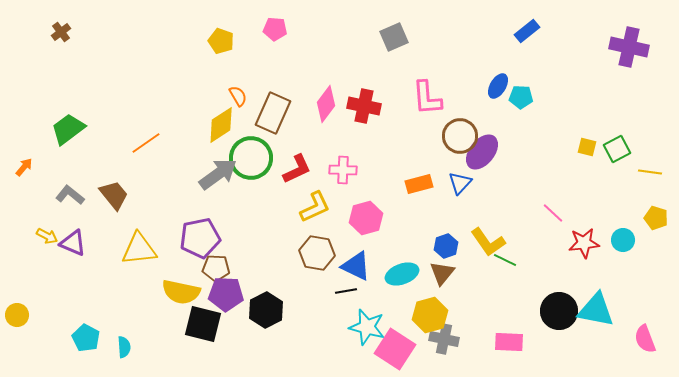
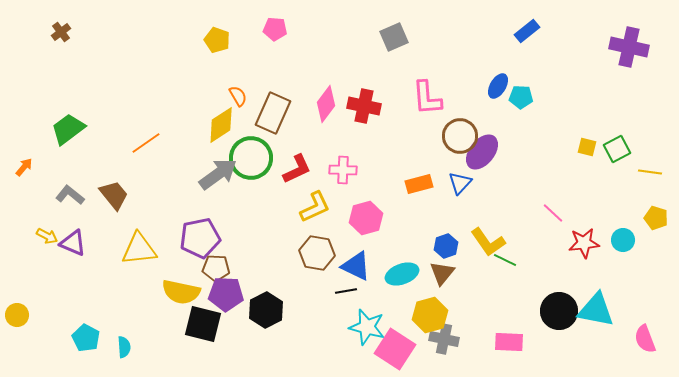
yellow pentagon at (221, 41): moved 4 px left, 1 px up
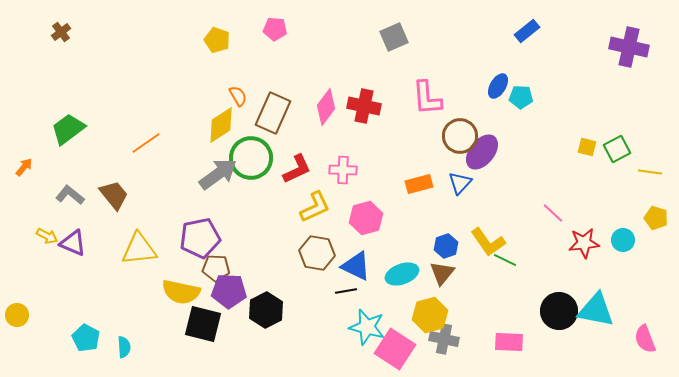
pink diamond at (326, 104): moved 3 px down
purple pentagon at (226, 294): moved 3 px right, 3 px up
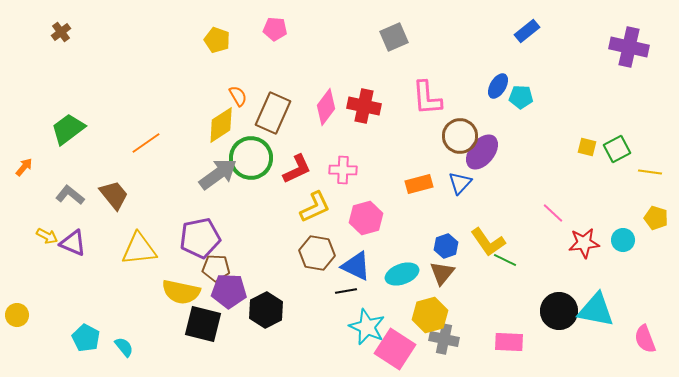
cyan star at (367, 327): rotated 9 degrees clockwise
cyan semicircle at (124, 347): rotated 35 degrees counterclockwise
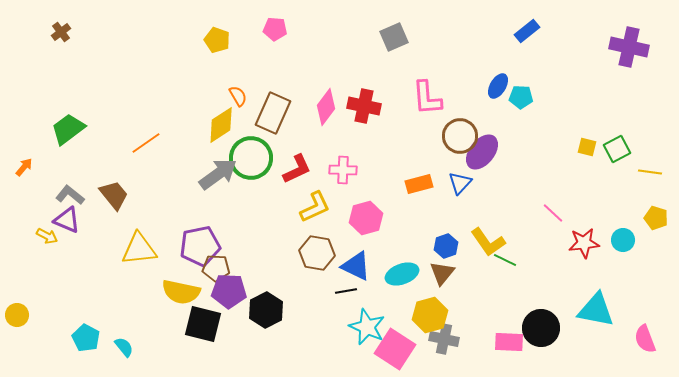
purple pentagon at (200, 238): moved 8 px down
purple triangle at (73, 243): moved 6 px left, 23 px up
black circle at (559, 311): moved 18 px left, 17 px down
